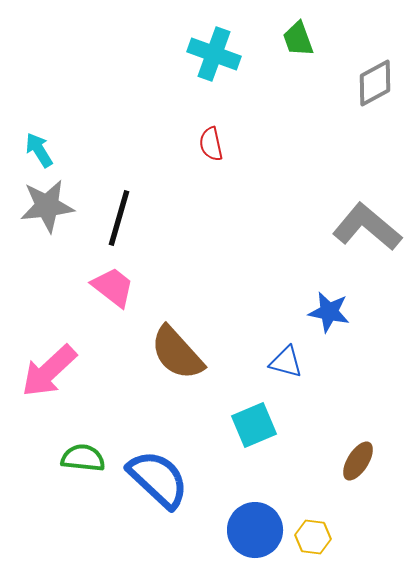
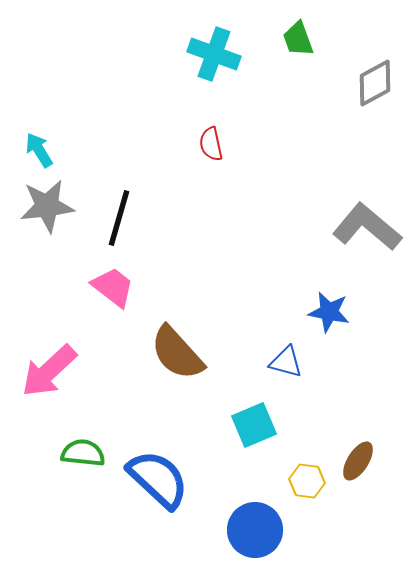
green semicircle: moved 5 px up
yellow hexagon: moved 6 px left, 56 px up
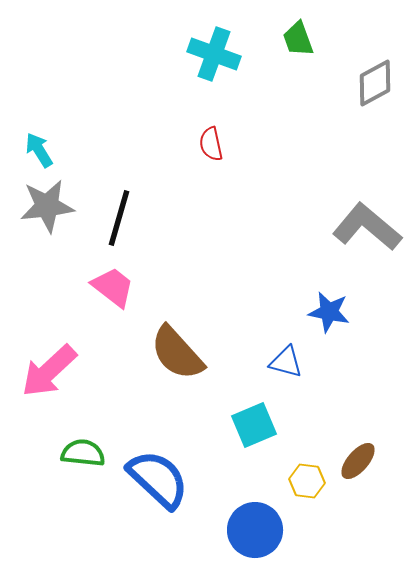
brown ellipse: rotated 9 degrees clockwise
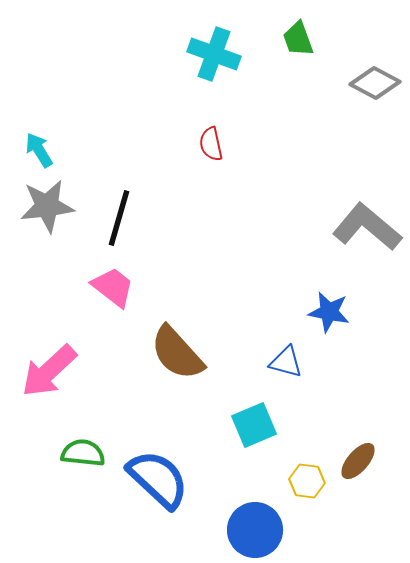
gray diamond: rotated 57 degrees clockwise
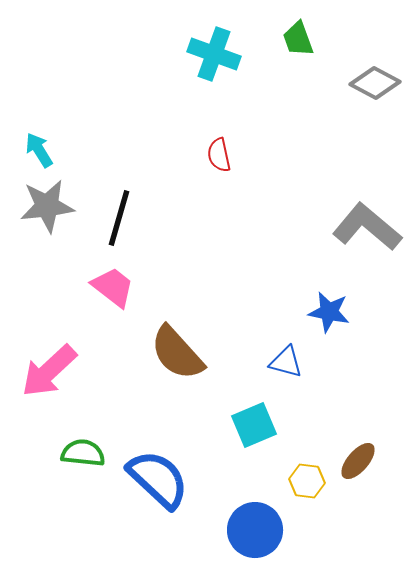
red semicircle: moved 8 px right, 11 px down
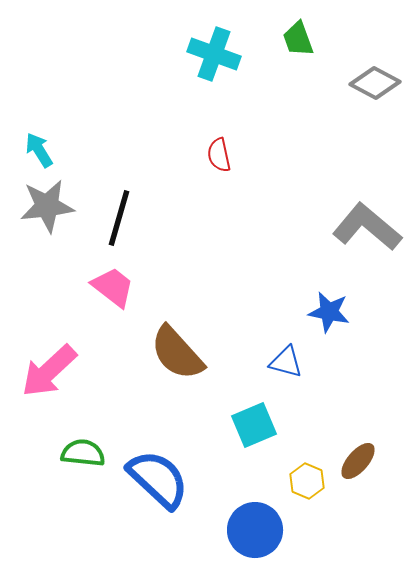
yellow hexagon: rotated 16 degrees clockwise
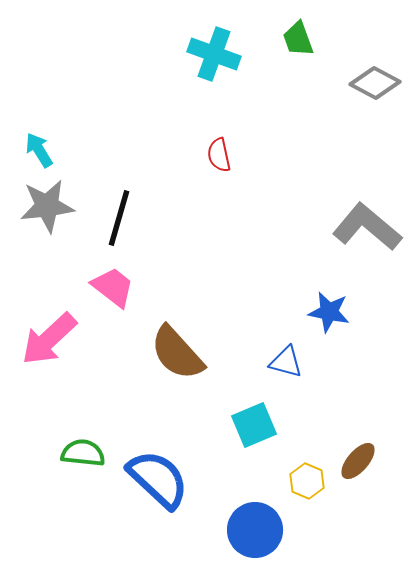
pink arrow: moved 32 px up
